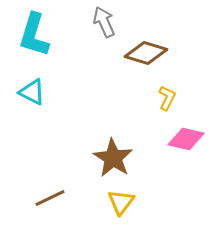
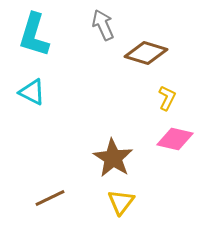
gray arrow: moved 1 px left, 3 px down
pink diamond: moved 11 px left
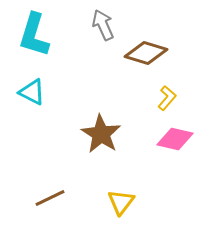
yellow L-shape: rotated 15 degrees clockwise
brown star: moved 12 px left, 24 px up
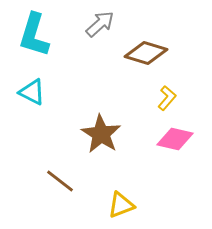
gray arrow: moved 3 px left, 1 px up; rotated 72 degrees clockwise
brown line: moved 10 px right, 17 px up; rotated 64 degrees clockwise
yellow triangle: moved 3 px down; rotated 32 degrees clockwise
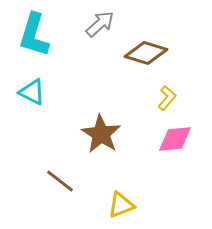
pink diamond: rotated 18 degrees counterclockwise
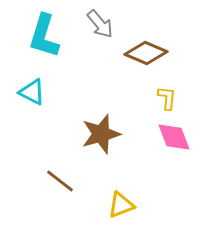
gray arrow: rotated 92 degrees clockwise
cyan L-shape: moved 10 px right, 1 px down
brown diamond: rotated 6 degrees clockwise
yellow L-shape: rotated 35 degrees counterclockwise
brown star: rotated 24 degrees clockwise
pink diamond: moved 1 px left, 2 px up; rotated 75 degrees clockwise
